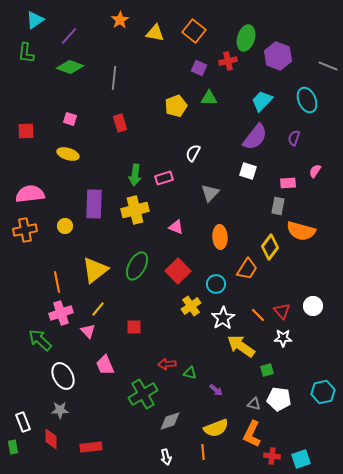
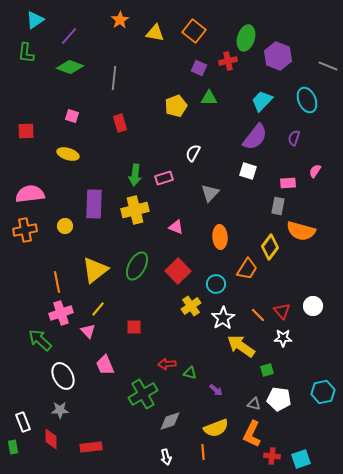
pink square at (70, 119): moved 2 px right, 3 px up
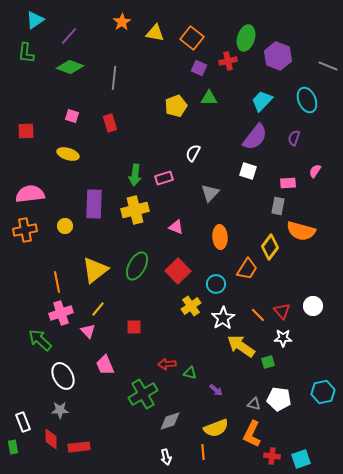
orange star at (120, 20): moved 2 px right, 2 px down
orange square at (194, 31): moved 2 px left, 7 px down
red rectangle at (120, 123): moved 10 px left
green square at (267, 370): moved 1 px right, 8 px up
red rectangle at (91, 447): moved 12 px left
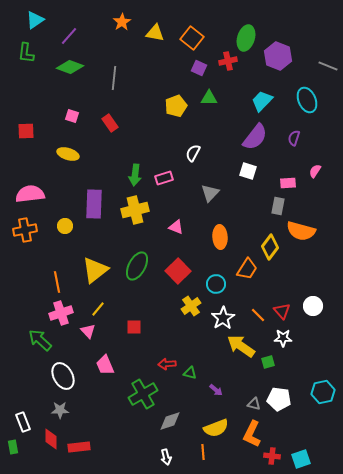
red rectangle at (110, 123): rotated 18 degrees counterclockwise
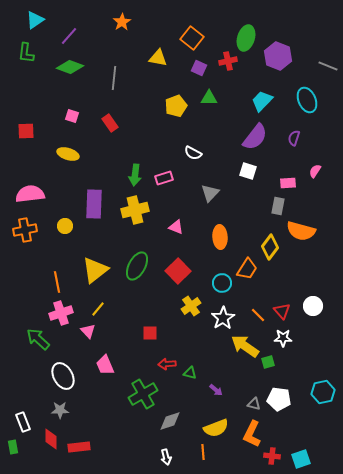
yellow triangle at (155, 33): moved 3 px right, 25 px down
white semicircle at (193, 153): rotated 90 degrees counterclockwise
cyan circle at (216, 284): moved 6 px right, 1 px up
red square at (134, 327): moved 16 px right, 6 px down
green arrow at (40, 340): moved 2 px left, 1 px up
yellow arrow at (241, 346): moved 4 px right
